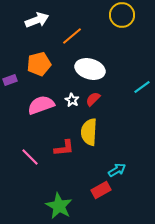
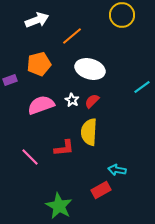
red semicircle: moved 1 px left, 2 px down
cyan arrow: rotated 138 degrees counterclockwise
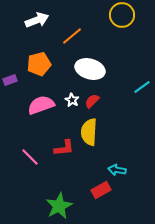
green star: rotated 16 degrees clockwise
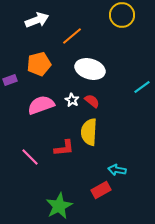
red semicircle: rotated 84 degrees clockwise
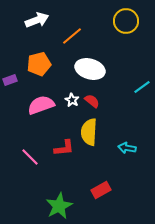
yellow circle: moved 4 px right, 6 px down
cyan arrow: moved 10 px right, 22 px up
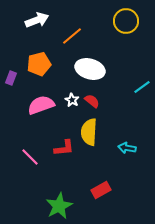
purple rectangle: moved 1 px right, 2 px up; rotated 48 degrees counterclockwise
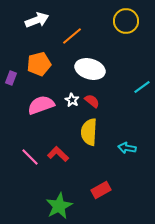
red L-shape: moved 6 px left, 6 px down; rotated 130 degrees counterclockwise
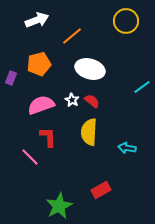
red L-shape: moved 10 px left, 17 px up; rotated 45 degrees clockwise
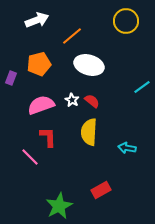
white ellipse: moved 1 px left, 4 px up
